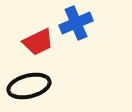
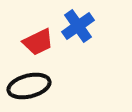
blue cross: moved 2 px right, 3 px down; rotated 12 degrees counterclockwise
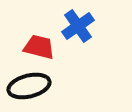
red trapezoid: moved 1 px right, 5 px down; rotated 140 degrees counterclockwise
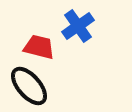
black ellipse: rotated 63 degrees clockwise
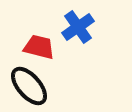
blue cross: moved 1 px down
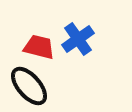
blue cross: moved 12 px down
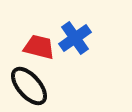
blue cross: moved 3 px left, 1 px up
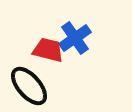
red trapezoid: moved 9 px right, 3 px down
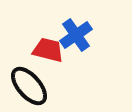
blue cross: moved 1 px right, 3 px up
